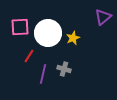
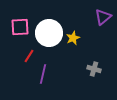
white circle: moved 1 px right
gray cross: moved 30 px right
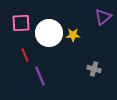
pink square: moved 1 px right, 4 px up
yellow star: moved 3 px up; rotated 24 degrees clockwise
red line: moved 4 px left, 1 px up; rotated 56 degrees counterclockwise
purple line: moved 3 px left, 2 px down; rotated 36 degrees counterclockwise
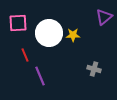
purple triangle: moved 1 px right
pink square: moved 3 px left
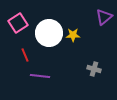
pink square: rotated 30 degrees counterclockwise
purple line: rotated 60 degrees counterclockwise
